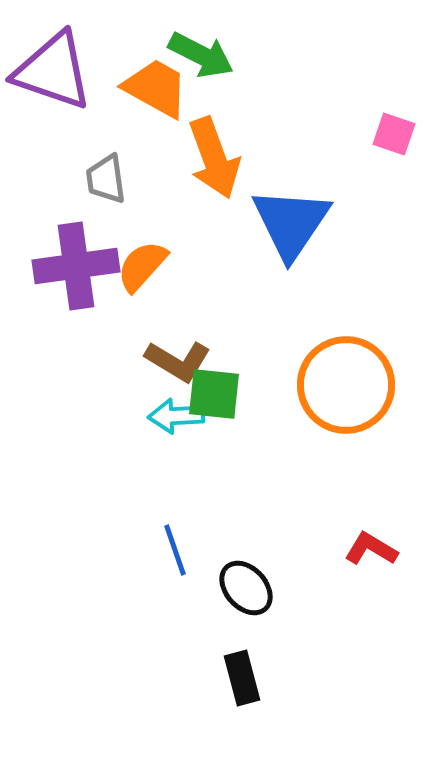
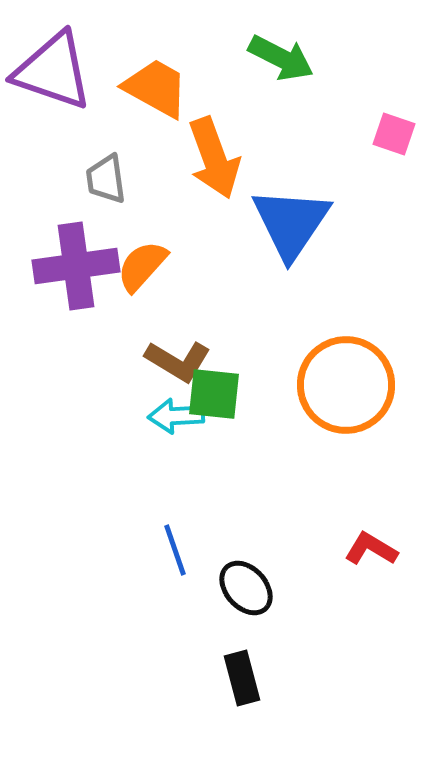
green arrow: moved 80 px right, 3 px down
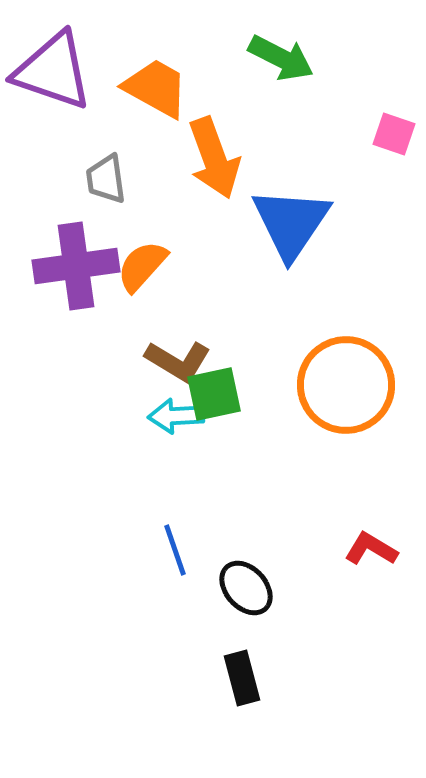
green square: rotated 18 degrees counterclockwise
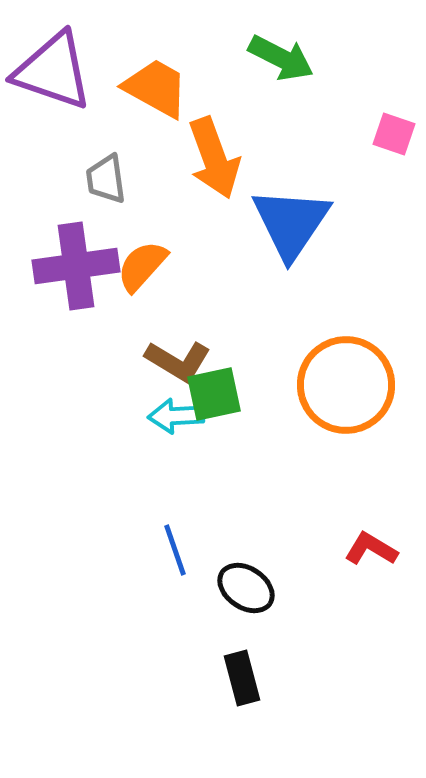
black ellipse: rotated 14 degrees counterclockwise
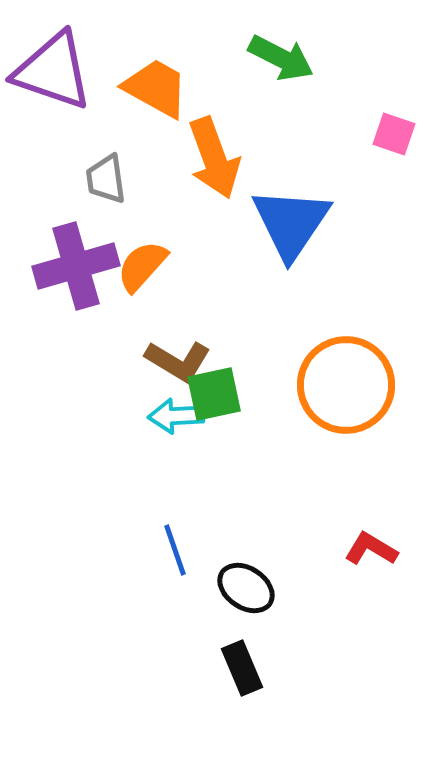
purple cross: rotated 8 degrees counterclockwise
black rectangle: moved 10 px up; rotated 8 degrees counterclockwise
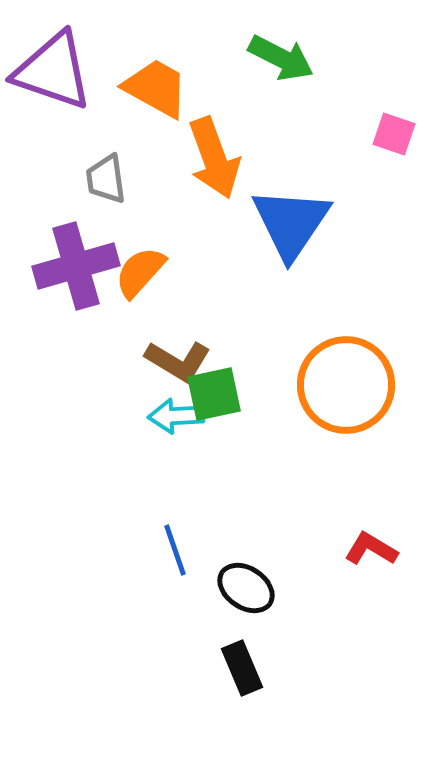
orange semicircle: moved 2 px left, 6 px down
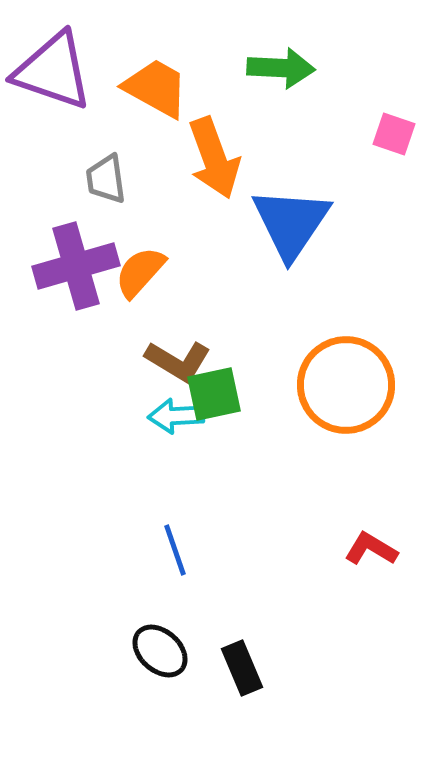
green arrow: moved 10 px down; rotated 24 degrees counterclockwise
black ellipse: moved 86 px left, 63 px down; rotated 8 degrees clockwise
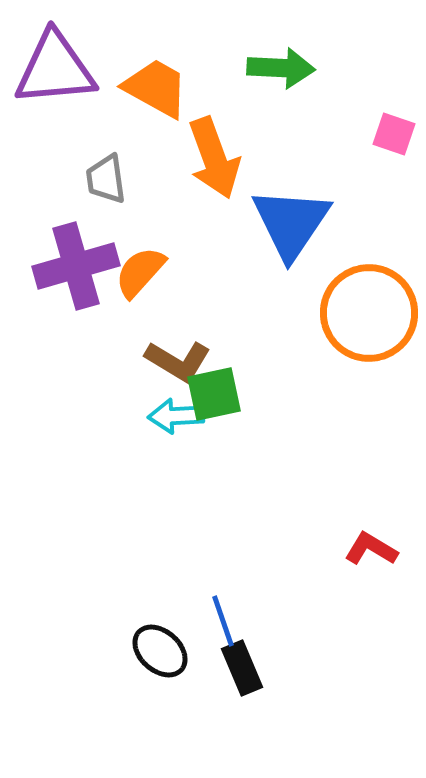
purple triangle: moved 2 px right, 2 px up; rotated 24 degrees counterclockwise
orange circle: moved 23 px right, 72 px up
blue line: moved 48 px right, 71 px down
